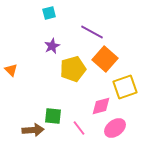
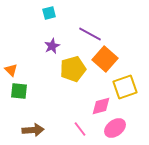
purple line: moved 2 px left, 2 px down
green square: moved 34 px left, 25 px up
pink line: moved 1 px right, 1 px down
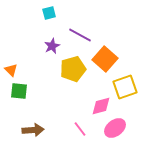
purple line: moved 10 px left, 1 px down
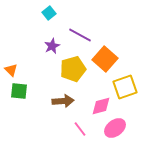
cyan square: rotated 24 degrees counterclockwise
brown arrow: moved 30 px right, 29 px up
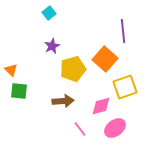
purple line: moved 43 px right, 4 px up; rotated 55 degrees clockwise
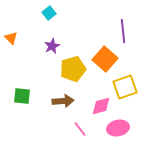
orange triangle: moved 32 px up
green square: moved 3 px right, 5 px down
pink ellipse: moved 3 px right; rotated 25 degrees clockwise
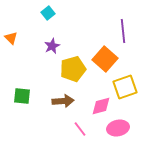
cyan square: moved 1 px left
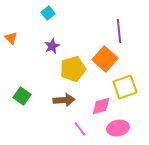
purple line: moved 4 px left
green square: rotated 30 degrees clockwise
brown arrow: moved 1 px right, 1 px up
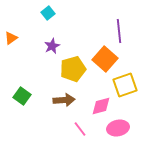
orange triangle: rotated 40 degrees clockwise
yellow square: moved 2 px up
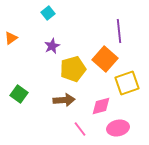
yellow square: moved 2 px right, 2 px up
green square: moved 3 px left, 2 px up
